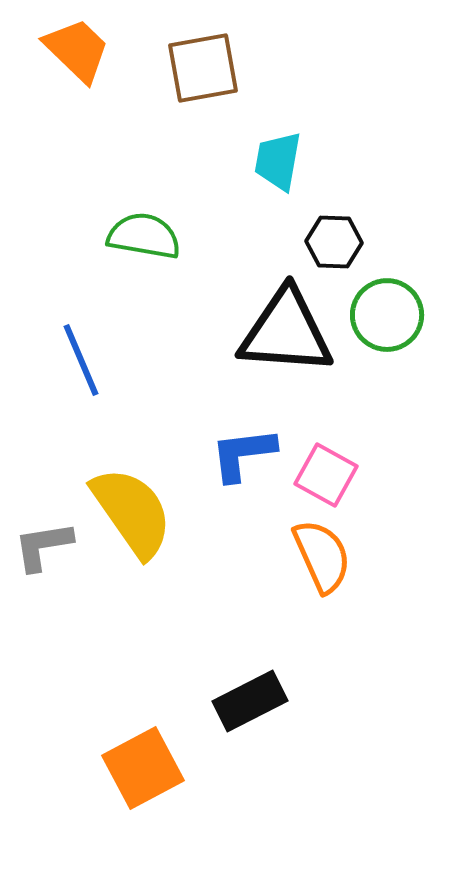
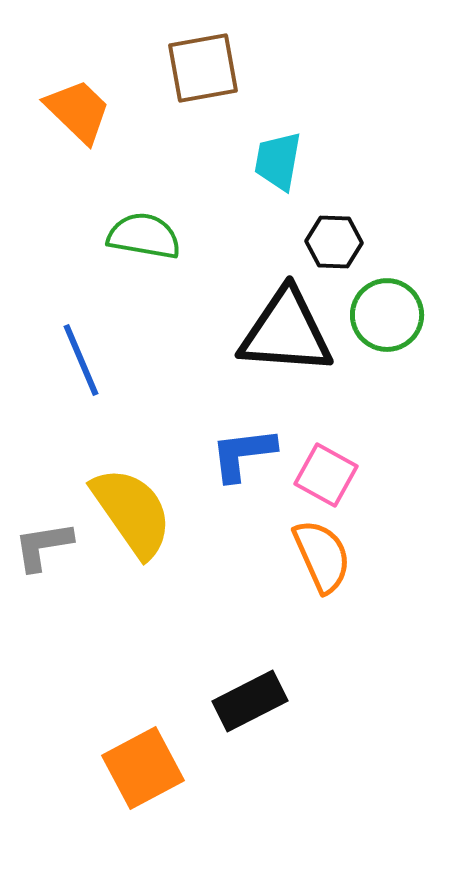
orange trapezoid: moved 1 px right, 61 px down
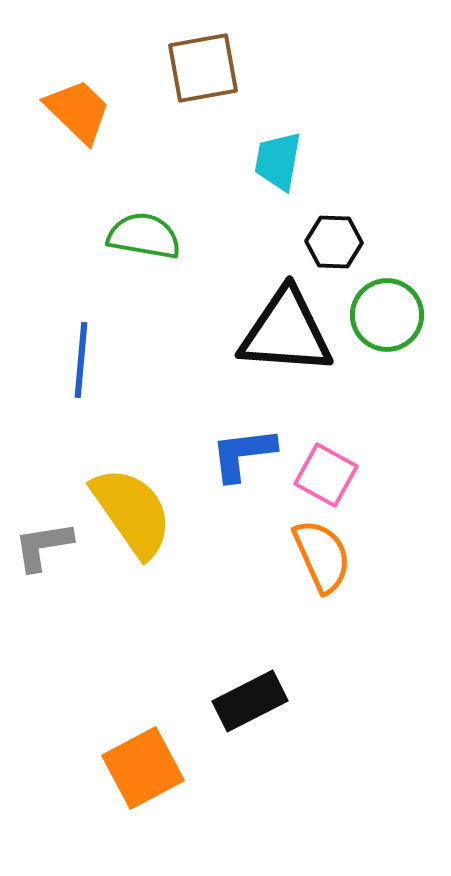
blue line: rotated 28 degrees clockwise
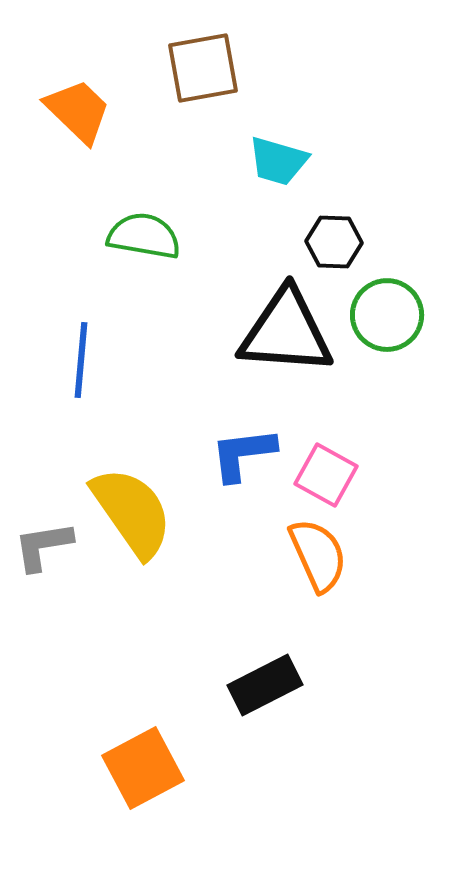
cyan trapezoid: rotated 84 degrees counterclockwise
orange semicircle: moved 4 px left, 1 px up
black rectangle: moved 15 px right, 16 px up
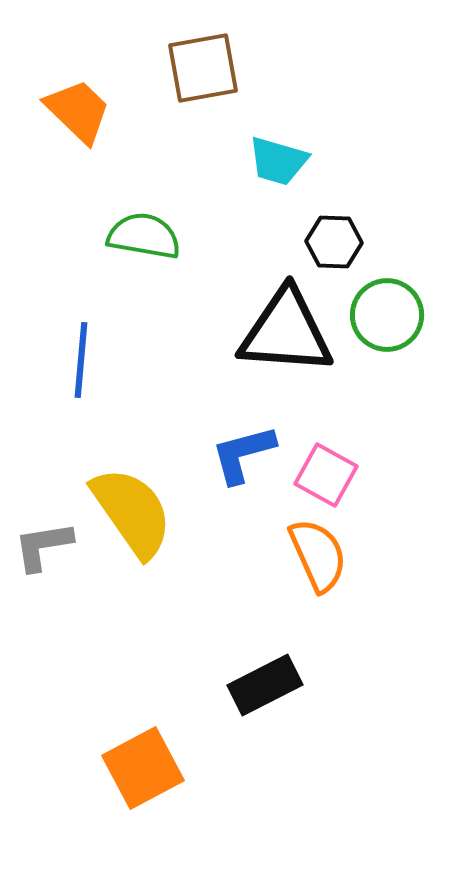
blue L-shape: rotated 8 degrees counterclockwise
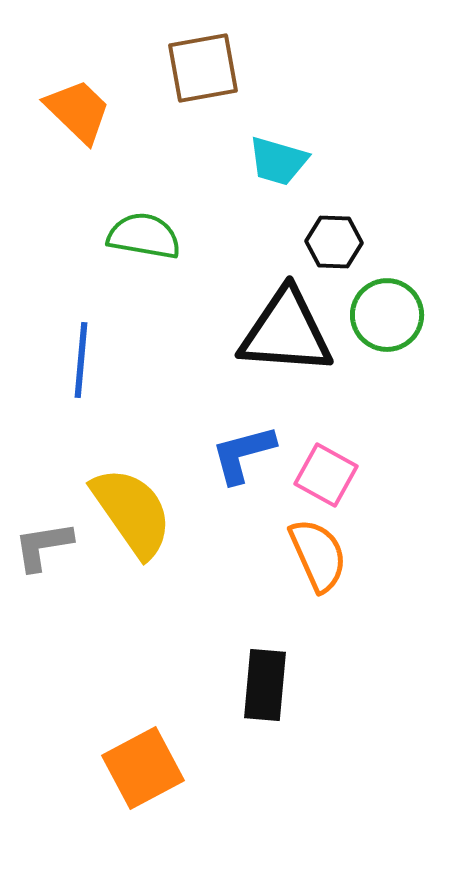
black rectangle: rotated 58 degrees counterclockwise
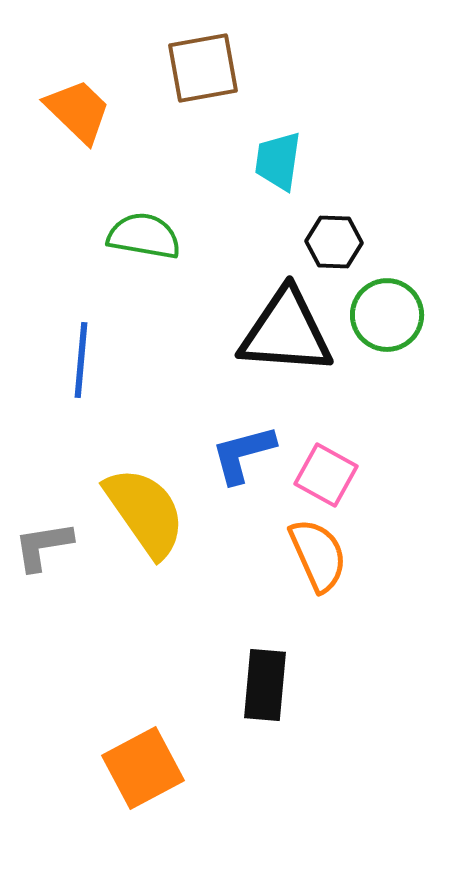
cyan trapezoid: rotated 82 degrees clockwise
yellow semicircle: moved 13 px right
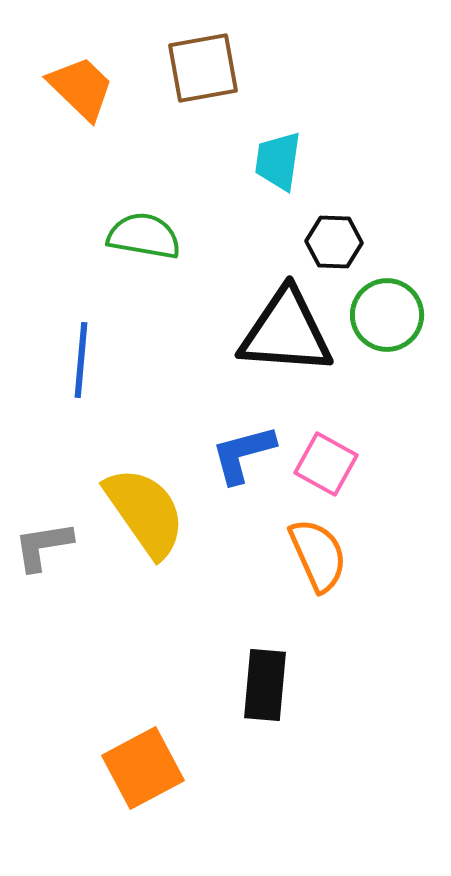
orange trapezoid: moved 3 px right, 23 px up
pink square: moved 11 px up
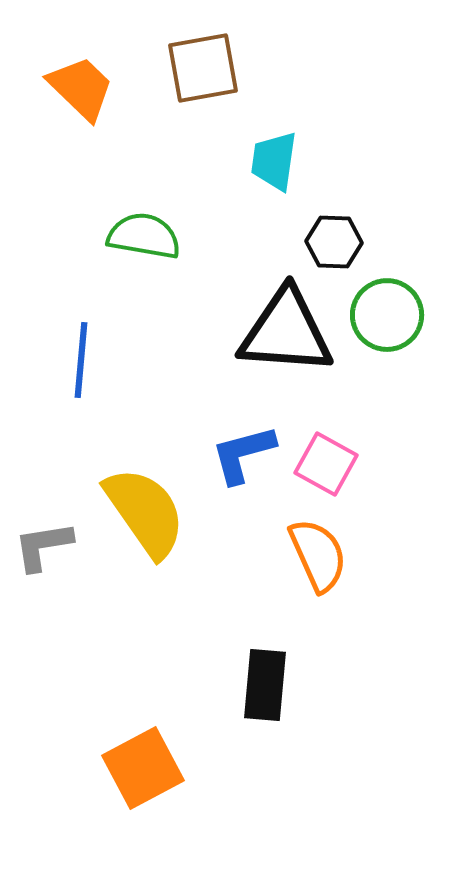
cyan trapezoid: moved 4 px left
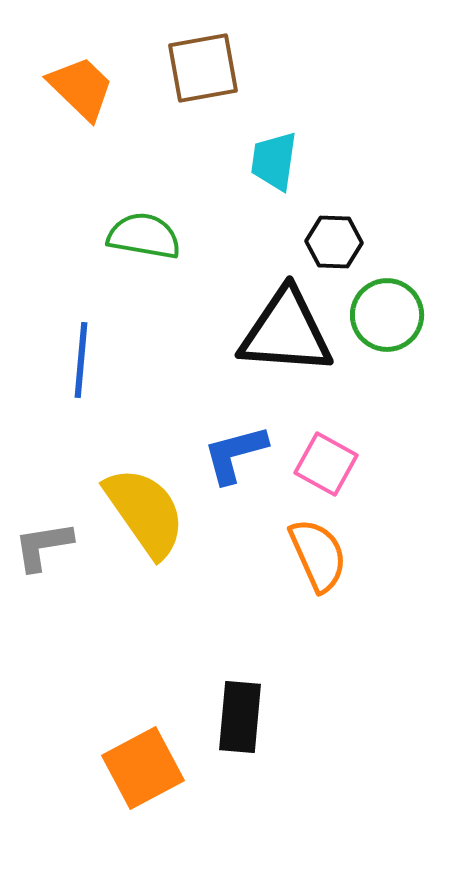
blue L-shape: moved 8 px left
black rectangle: moved 25 px left, 32 px down
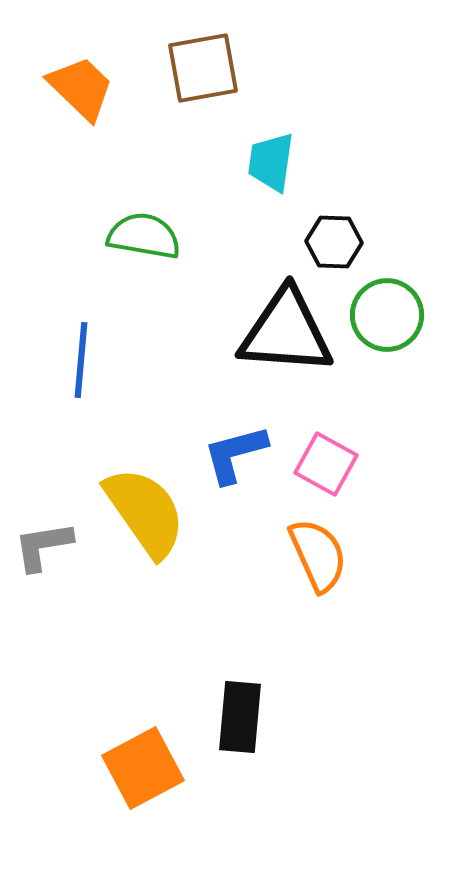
cyan trapezoid: moved 3 px left, 1 px down
